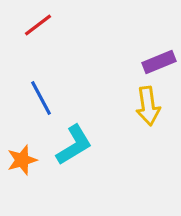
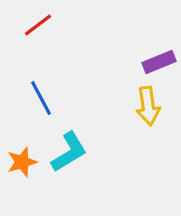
cyan L-shape: moved 5 px left, 7 px down
orange star: moved 2 px down
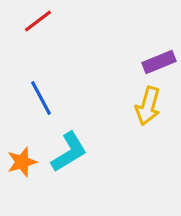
red line: moved 4 px up
yellow arrow: rotated 24 degrees clockwise
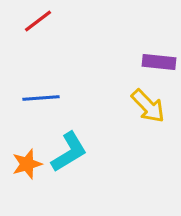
purple rectangle: rotated 28 degrees clockwise
blue line: rotated 66 degrees counterclockwise
yellow arrow: rotated 60 degrees counterclockwise
orange star: moved 5 px right, 2 px down
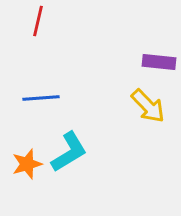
red line: rotated 40 degrees counterclockwise
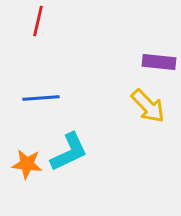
cyan L-shape: rotated 6 degrees clockwise
orange star: rotated 24 degrees clockwise
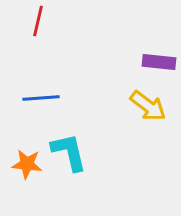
yellow arrow: rotated 9 degrees counterclockwise
cyan L-shape: rotated 78 degrees counterclockwise
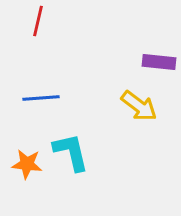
yellow arrow: moved 9 px left
cyan L-shape: moved 2 px right
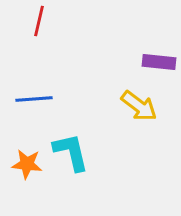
red line: moved 1 px right
blue line: moved 7 px left, 1 px down
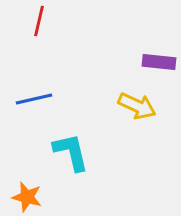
blue line: rotated 9 degrees counterclockwise
yellow arrow: moved 2 px left; rotated 12 degrees counterclockwise
orange star: moved 33 px down; rotated 8 degrees clockwise
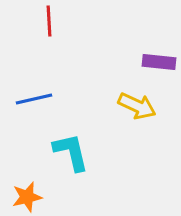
red line: moved 10 px right; rotated 16 degrees counterclockwise
orange star: rotated 28 degrees counterclockwise
